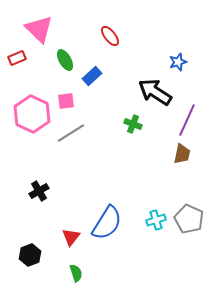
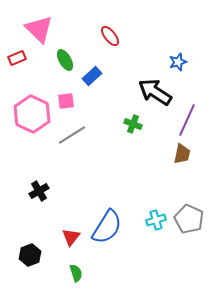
gray line: moved 1 px right, 2 px down
blue semicircle: moved 4 px down
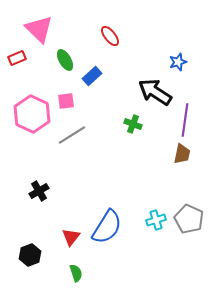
purple line: moved 2 px left; rotated 16 degrees counterclockwise
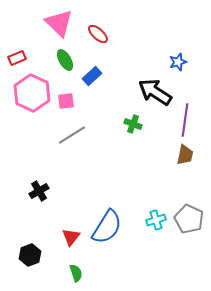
pink triangle: moved 20 px right, 6 px up
red ellipse: moved 12 px left, 2 px up; rotated 10 degrees counterclockwise
pink hexagon: moved 21 px up
brown trapezoid: moved 3 px right, 1 px down
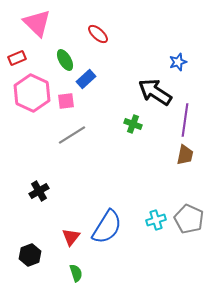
pink triangle: moved 22 px left
blue rectangle: moved 6 px left, 3 px down
